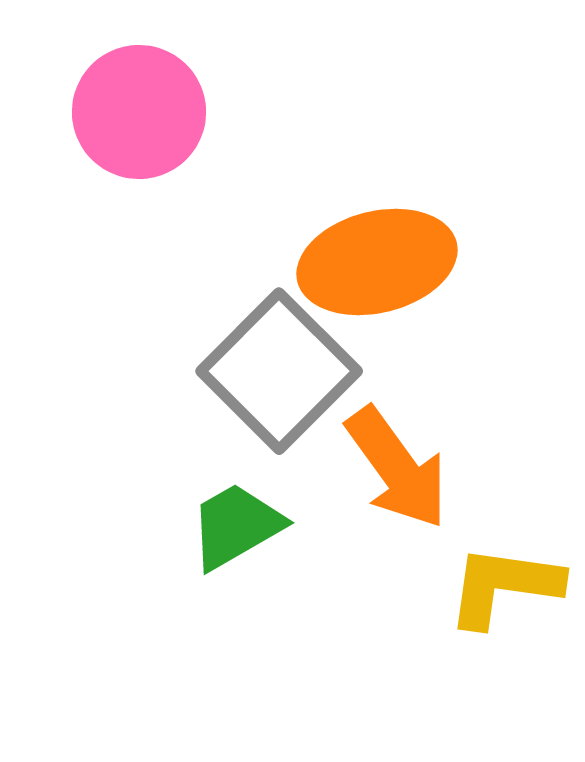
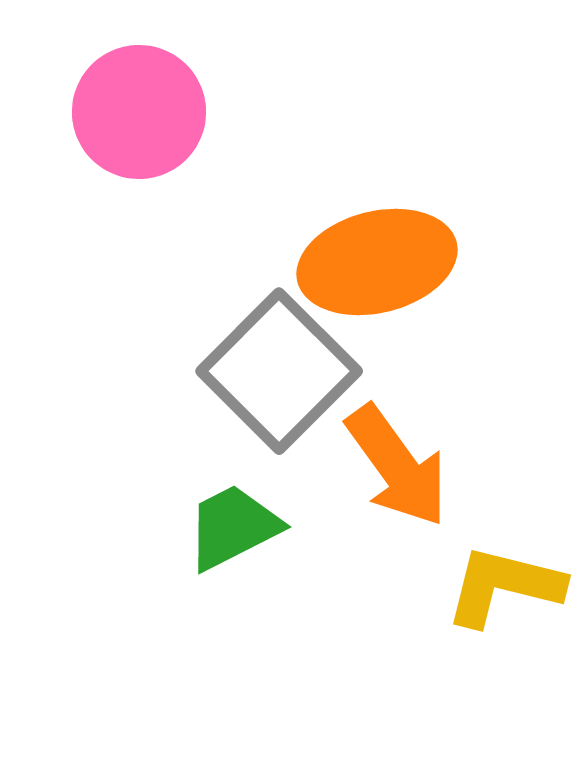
orange arrow: moved 2 px up
green trapezoid: moved 3 px left, 1 px down; rotated 3 degrees clockwise
yellow L-shape: rotated 6 degrees clockwise
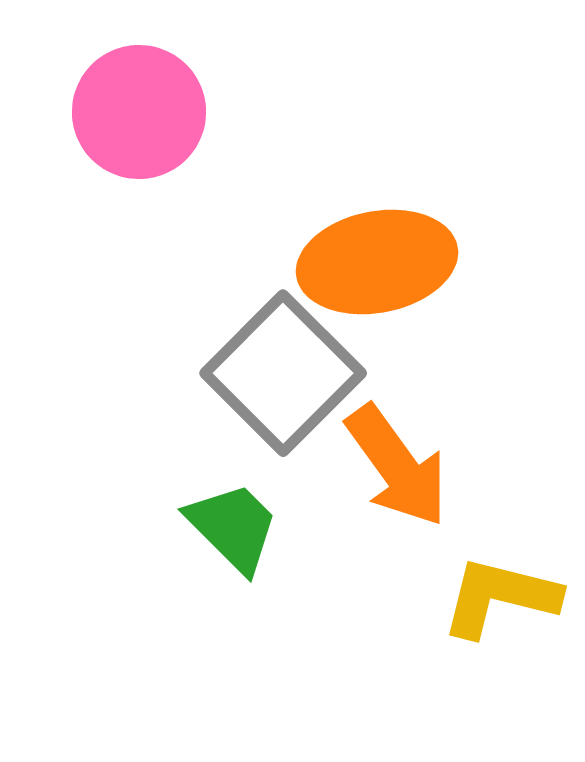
orange ellipse: rotated 3 degrees clockwise
gray square: moved 4 px right, 2 px down
green trapezoid: rotated 72 degrees clockwise
yellow L-shape: moved 4 px left, 11 px down
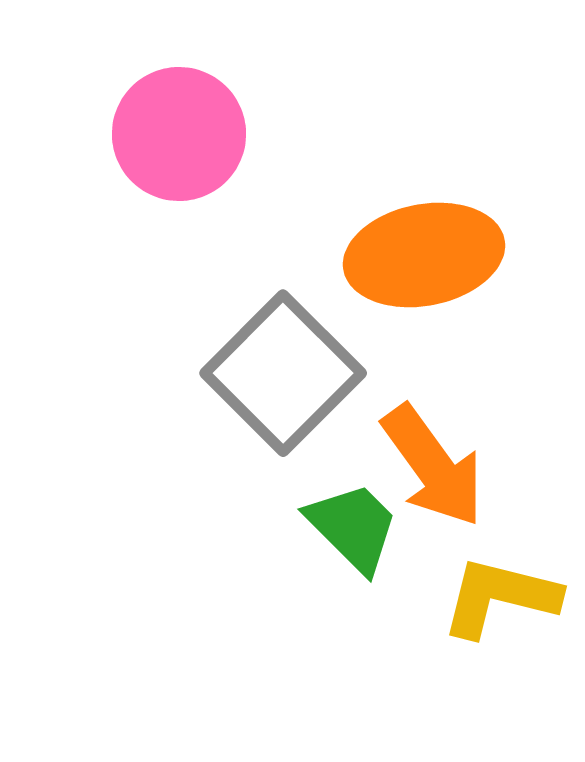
pink circle: moved 40 px right, 22 px down
orange ellipse: moved 47 px right, 7 px up
orange arrow: moved 36 px right
green trapezoid: moved 120 px right
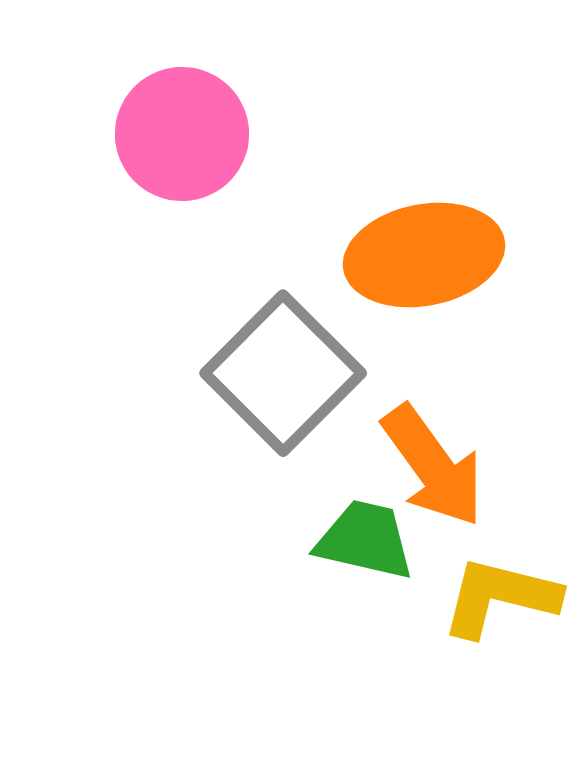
pink circle: moved 3 px right
green trapezoid: moved 12 px right, 13 px down; rotated 32 degrees counterclockwise
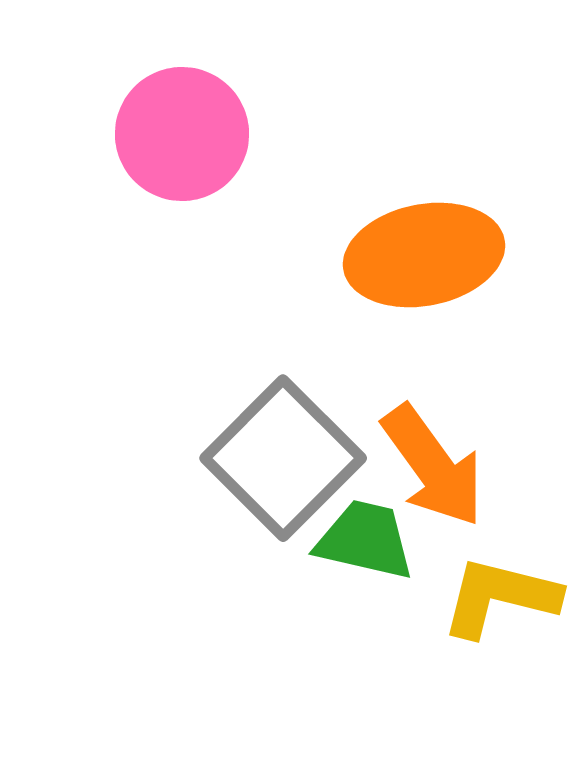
gray square: moved 85 px down
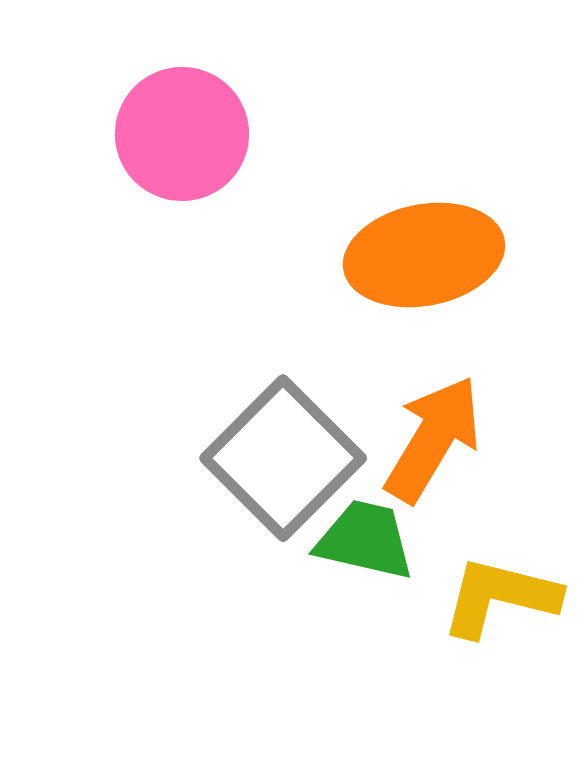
orange arrow: moved 27 px up; rotated 113 degrees counterclockwise
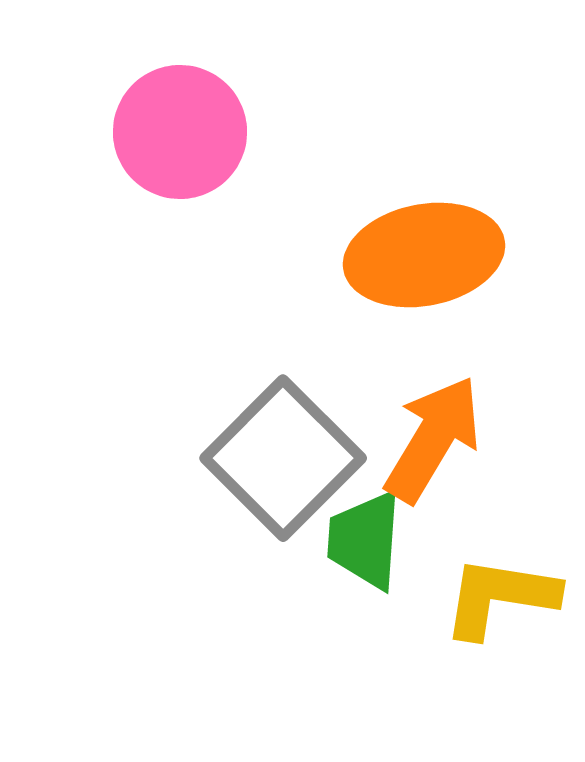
pink circle: moved 2 px left, 2 px up
green trapezoid: rotated 99 degrees counterclockwise
yellow L-shape: rotated 5 degrees counterclockwise
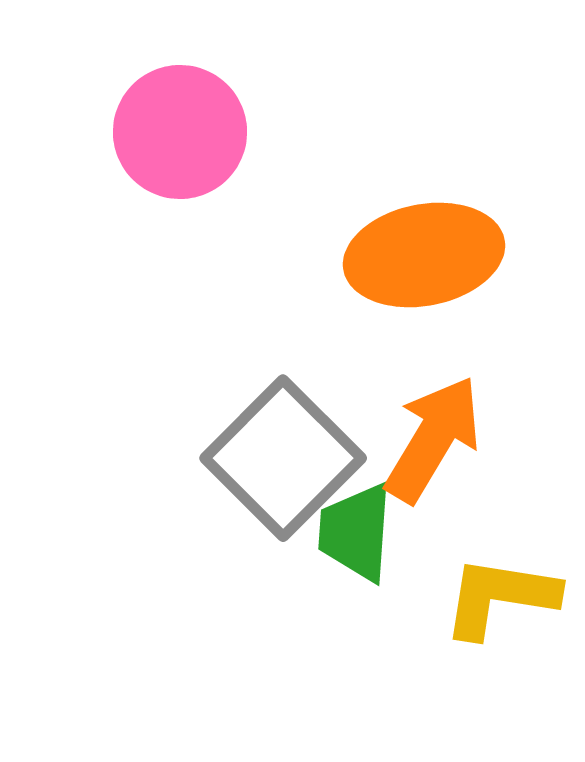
green trapezoid: moved 9 px left, 8 px up
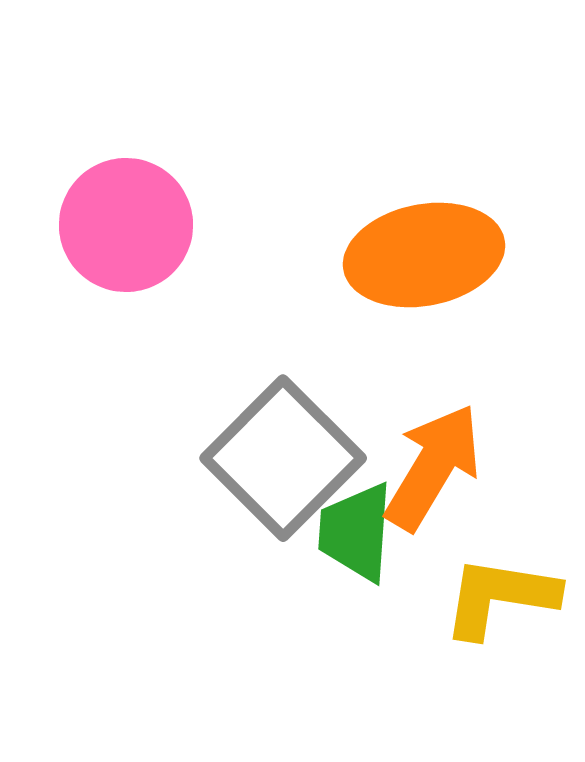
pink circle: moved 54 px left, 93 px down
orange arrow: moved 28 px down
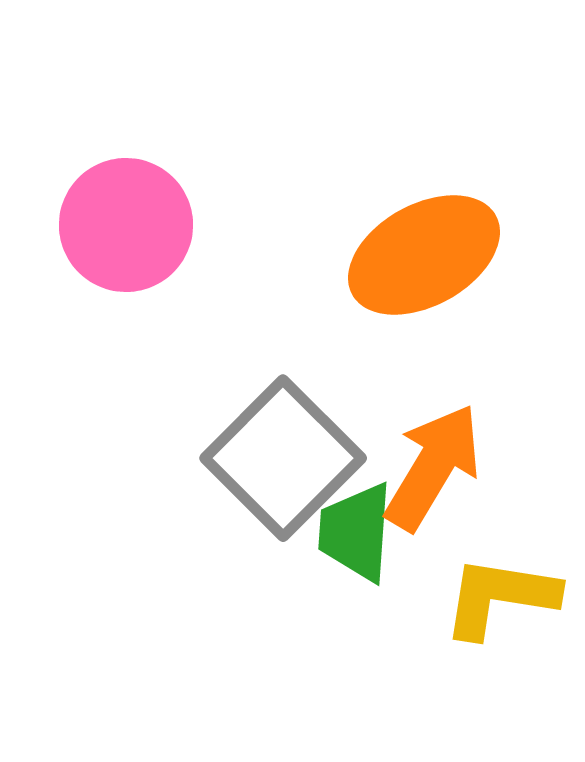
orange ellipse: rotated 18 degrees counterclockwise
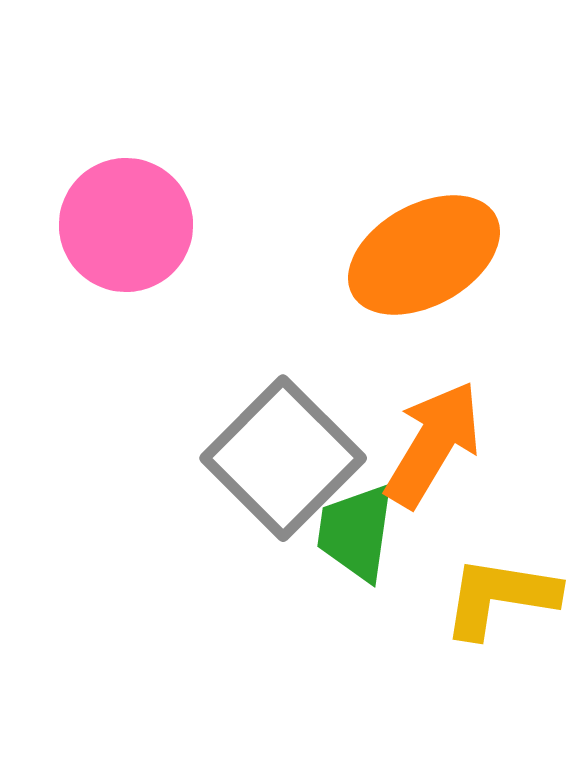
orange arrow: moved 23 px up
green trapezoid: rotated 4 degrees clockwise
